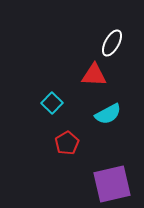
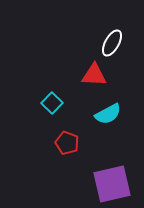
red pentagon: rotated 20 degrees counterclockwise
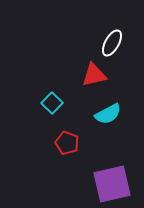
red triangle: rotated 16 degrees counterclockwise
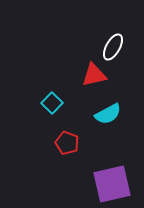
white ellipse: moved 1 px right, 4 px down
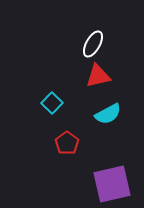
white ellipse: moved 20 px left, 3 px up
red triangle: moved 4 px right, 1 px down
red pentagon: rotated 15 degrees clockwise
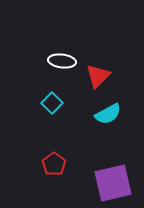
white ellipse: moved 31 px left, 17 px down; rotated 68 degrees clockwise
red triangle: rotated 32 degrees counterclockwise
red pentagon: moved 13 px left, 21 px down
purple square: moved 1 px right, 1 px up
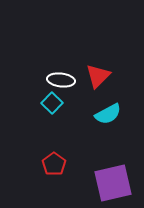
white ellipse: moved 1 px left, 19 px down
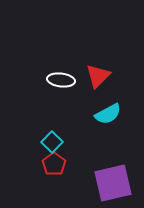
cyan square: moved 39 px down
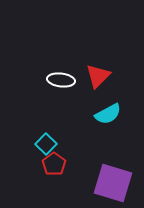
cyan square: moved 6 px left, 2 px down
purple square: rotated 30 degrees clockwise
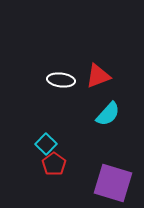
red triangle: rotated 24 degrees clockwise
cyan semicircle: rotated 20 degrees counterclockwise
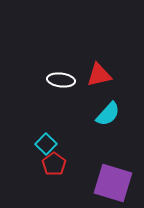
red triangle: moved 1 px right, 1 px up; rotated 8 degrees clockwise
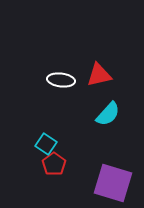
cyan square: rotated 10 degrees counterclockwise
